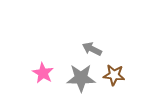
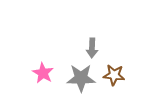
gray arrow: moved 1 px up; rotated 114 degrees counterclockwise
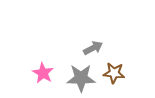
gray arrow: moved 1 px right; rotated 120 degrees counterclockwise
brown star: moved 2 px up
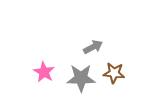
gray arrow: moved 1 px up
pink star: moved 1 px right, 1 px up
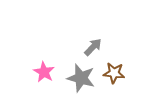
gray arrow: rotated 18 degrees counterclockwise
gray star: rotated 16 degrees clockwise
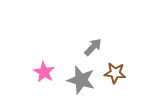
brown star: moved 1 px right
gray star: moved 2 px down
